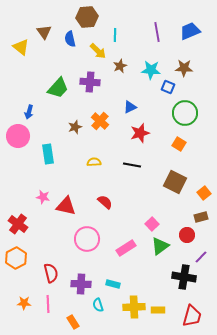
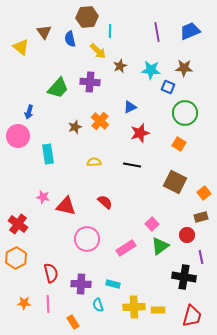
cyan line at (115, 35): moved 5 px left, 4 px up
purple line at (201, 257): rotated 56 degrees counterclockwise
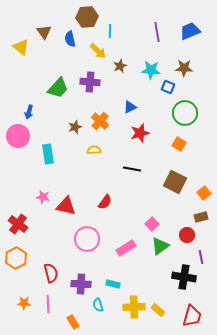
yellow semicircle at (94, 162): moved 12 px up
black line at (132, 165): moved 4 px down
red semicircle at (105, 202): rotated 84 degrees clockwise
yellow rectangle at (158, 310): rotated 40 degrees clockwise
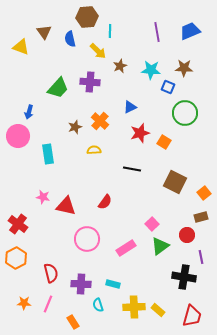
yellow triangle at (21, 47): rotated 18 degrees counterclockwise
orange square at (179, 144): moved 15 px left, 2 px up
pink line at (48, 304): rotated 24 degrees clockwise
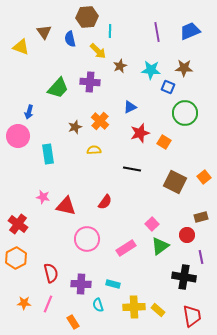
orange square at (204, 193): moved 16 px up
red trapezoid at (192, 316): rotated 25 degrees counterclockwise
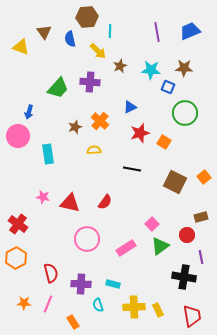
red triangle at (66, 206): moved 4 px right, 3 px up
yellow rectangle at (158, 310): rotated 24 degrees clockwise
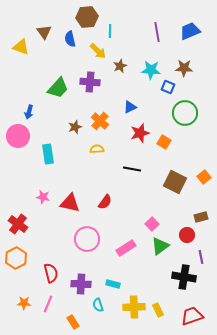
yellow semicircle at (94, 150): moved 3 px right, 1 px up
red trapezoid at (192, 316): rotated 100 degrees counterclockwise
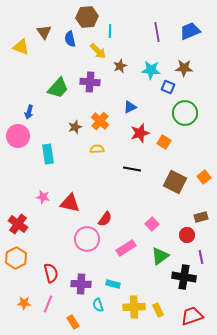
red semicircle at (105, 202): moved 17 px down
green triangle at (160, 246): moved 10 px down
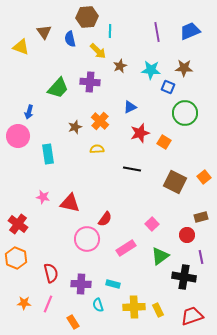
orange hexagon at (16, 258): rotated 10 degrees counterclockwise
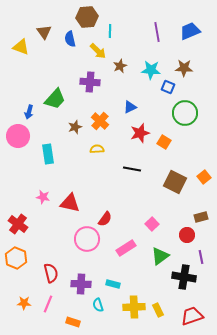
green trapezoid at (58, 88): moved 3 px left, 11 px down
orange rectangle at (73, 322): rotated 40 degrees counterclockwise
